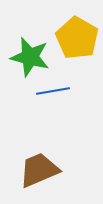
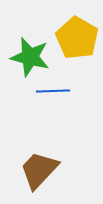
blue line: rotated 8 degrees clockwise
brown trapezoid: rotated 24 degrees counterclockwise
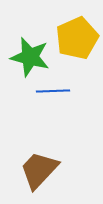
yellow pentagon: rotated 18 degrees clockwise
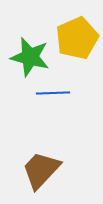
blue line: moved 2 px down
brown trapezoid: moved 2 px right
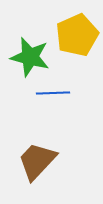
yellow pentagon: moved 3 px up
brown trapezoid: moved 4 px left, 9 px up
